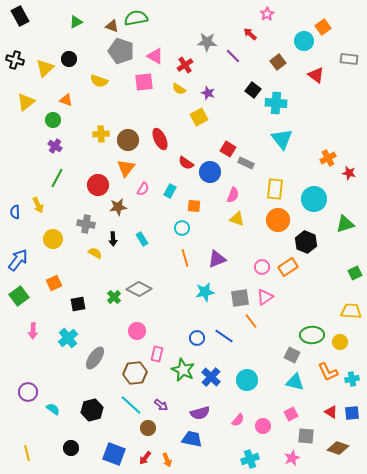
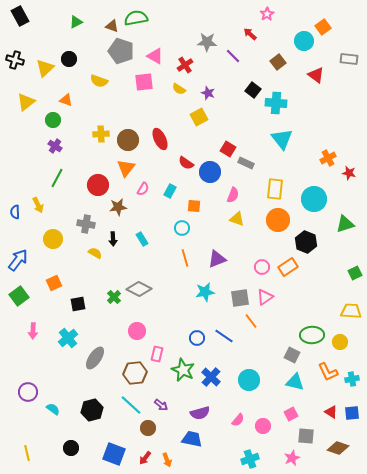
cyan circle at (247, 380): moved 2 px right
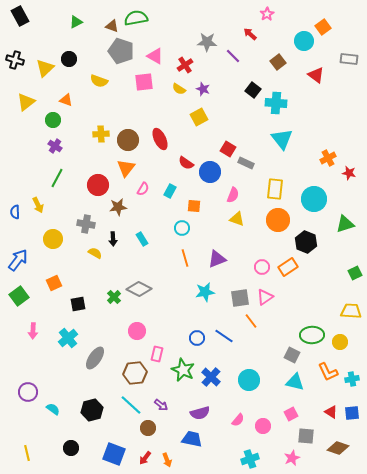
purple star at (208, 93): moved 5 px left, 4 px up
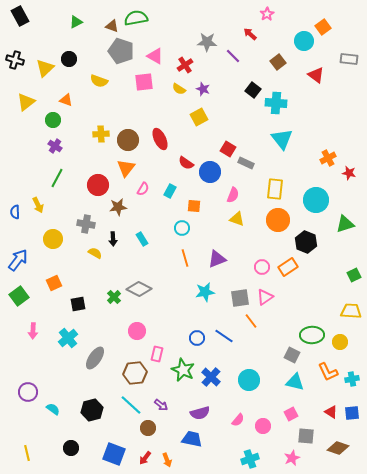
cyan circle at (314, 199): moved 2 px right, 1 px down
green square at (355, 273): moved 1 px left, 2 px down
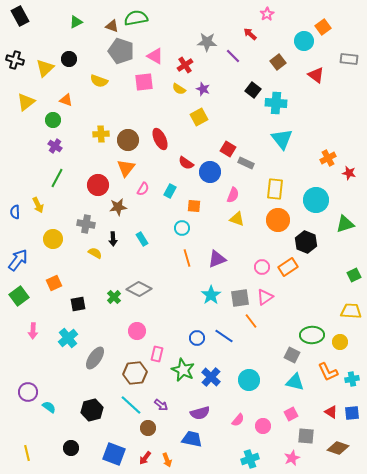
orange line at (185, 258): moved 2 px right
cyan star at (205, 292): moved 6 px right, 3 px down; rotated 24 degrees counterclockwise
cyan semicircle at (53, 409): moved 4 px left, 2 px up
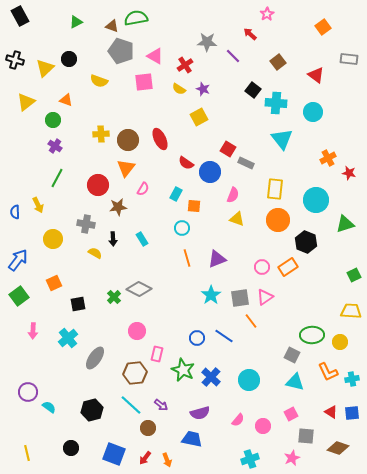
cyan circle at (304, 41): moved 9 px right, 71 px down
cyan rectangle at (170, 191): moved 6 px right, 3 px down
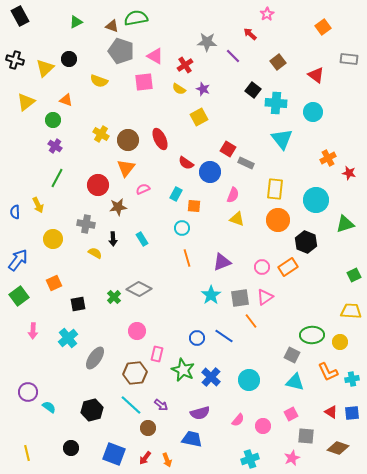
yellow cross at (101, 134): rotated 35 degrees clockwise
pink semicircle at (143, 189): rotated 144 degrees counterclockwise
purple triangle at (217, 259): moved 5 px right, 3 px down
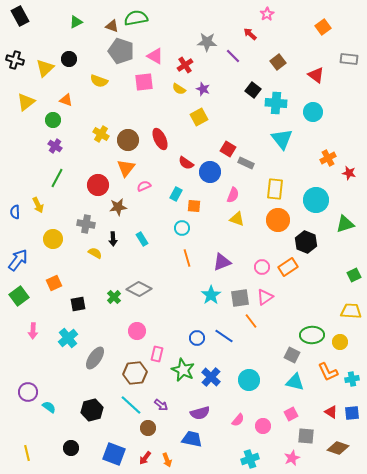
pink semicircle at (143, 189): moved 1 px right, 3 px up
